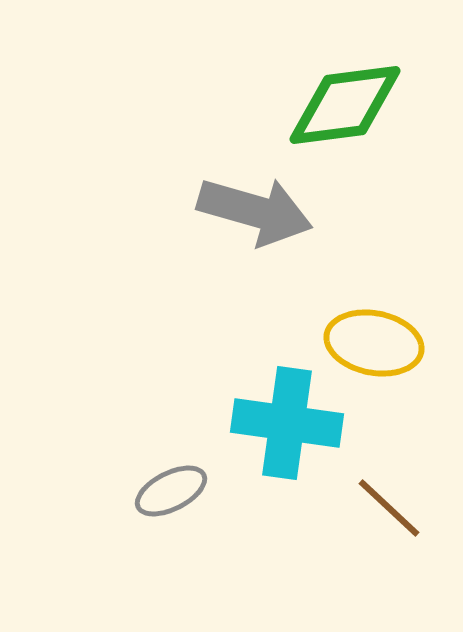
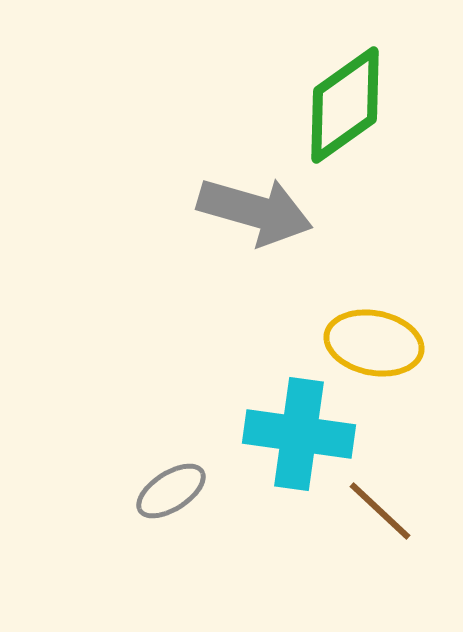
green diamond: rotated 28 degrees counterclockwise
cyan cross: moved 12 px right, 11 px down
gray ellipse: rotated 6 degrees counterclockwise
brown line: moved 9 px left, 3 px down
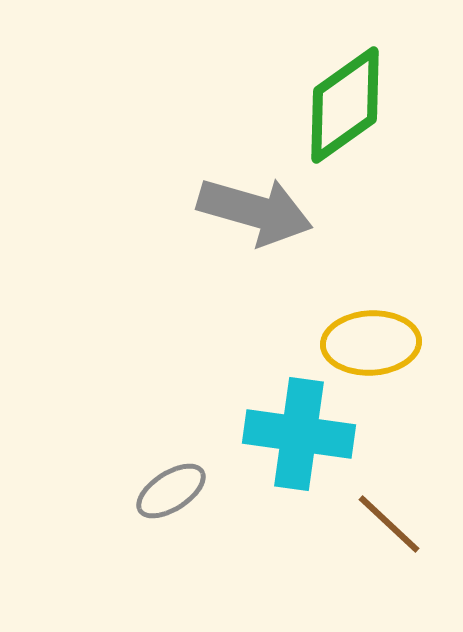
yellow ellipse: moved 3 px left; rotated 14 degrees counterclockwise
brown line: moved 9 px right, 13 px down
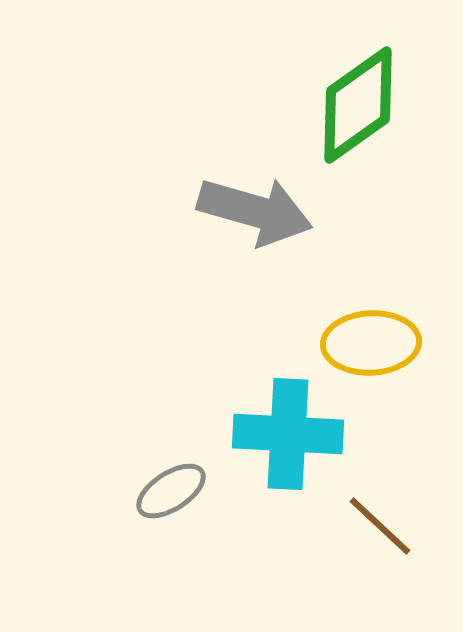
green diamond: moved 13 px right
cyan cross: moved 11 px left; rotated 5 degrees counterclockwise
brown line: moved 9 px left, 2 px down
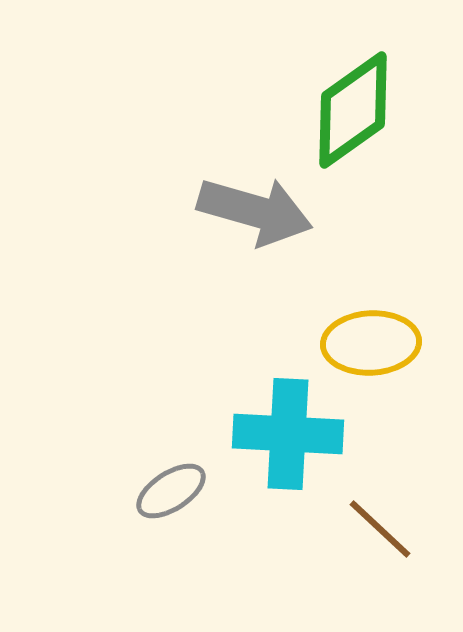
green diamond: moved 5 px left, 5 px down
brown line: moved 3 px down
